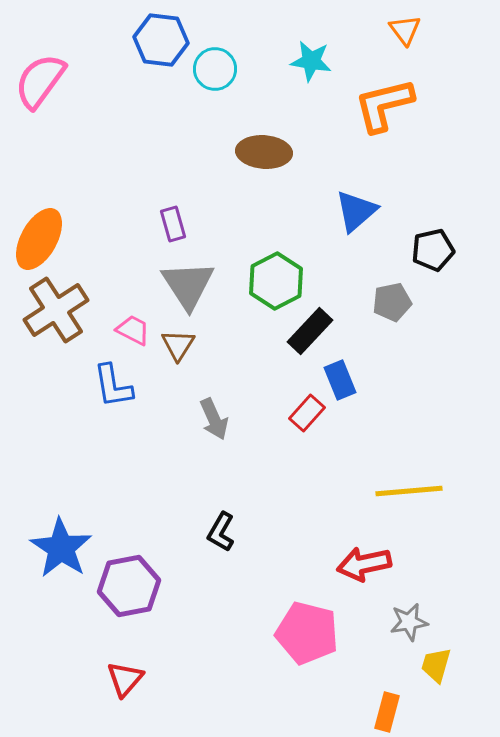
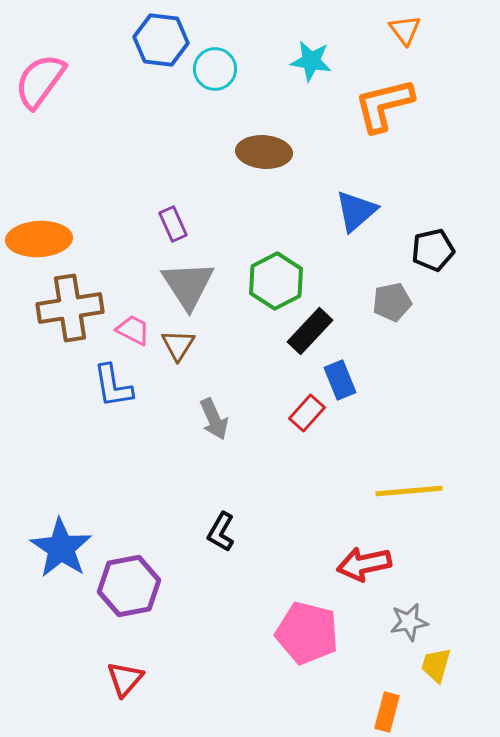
purple rectangle: rotated 8 degrees counterclockwise
orange ellipse: rotated 58 degrees clockwise
brown cross: moved 14 px right, 2 px up; rotated 24 degrees clockwise
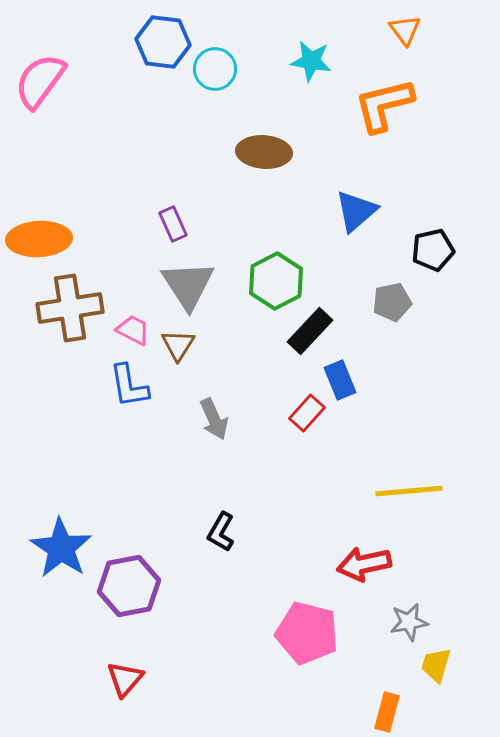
blue hexagon: moved 2 px right, 2 px down
blue L-shape: moved 16 px right
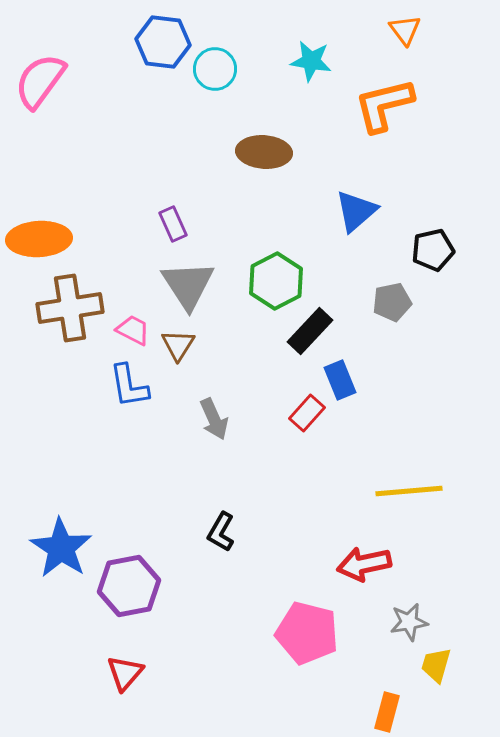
red triangle: moved 6 px up
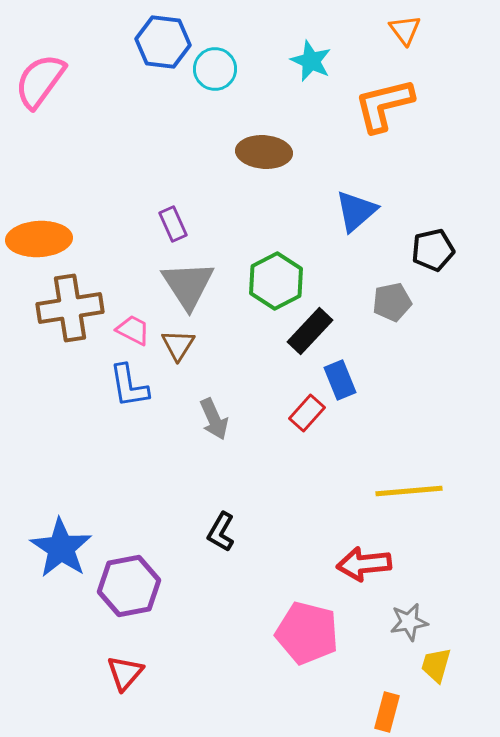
cyan star: rotated 15 degrees clockwise
red arrow: rotated 6 degrees clockwise
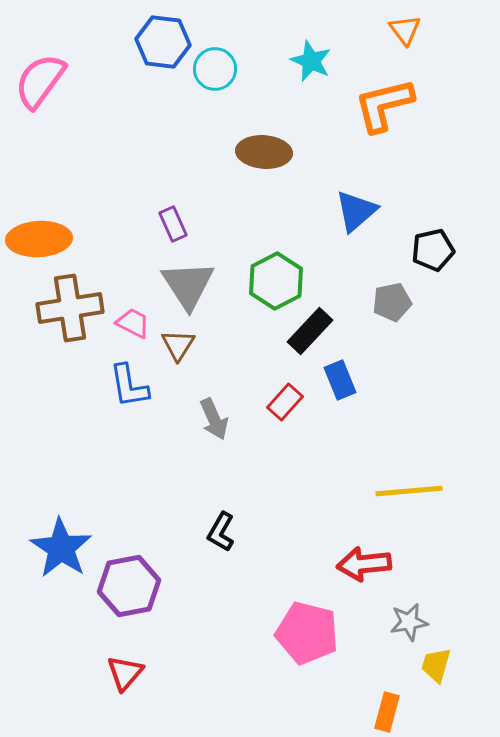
pink trapezoid: moved 7 px up
red rectangle: moved 22 px left, 11 px up
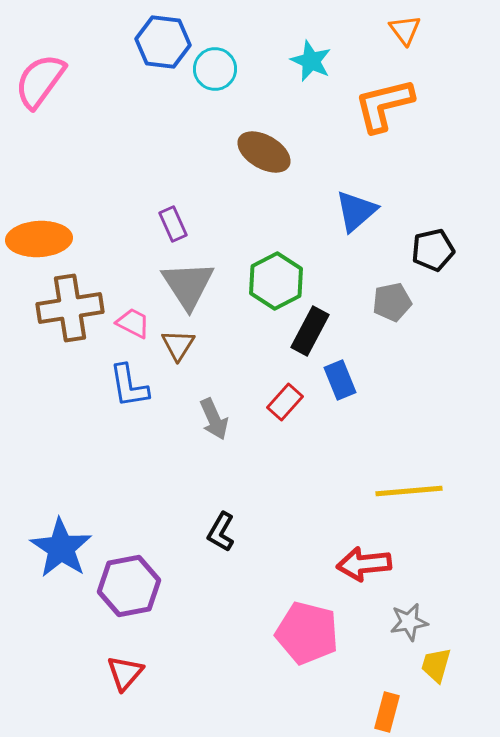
brown ellipse: rotated 26 degrees clockwise
black rectangle: rotated 15 degrees counterclockwise
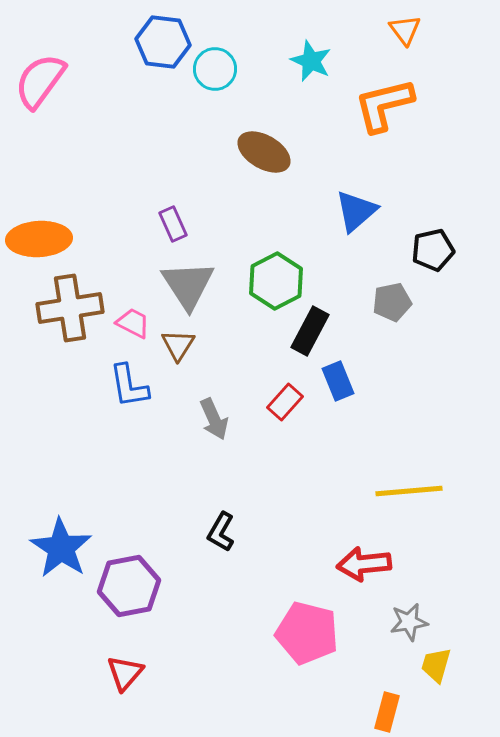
blue rectangle: moved 2 px left, 1 px down
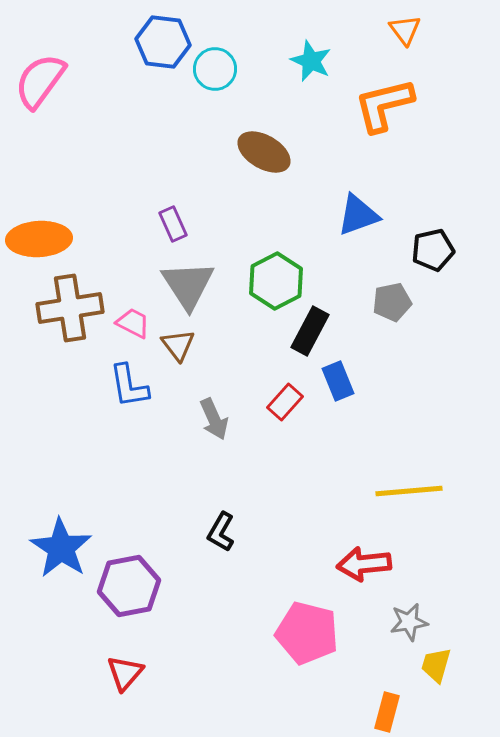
blue triangle: moved 2 px right, 4 px down; rotated 21 degrees clockwise
brown triangle: rotated 9 degrees counterclockwise
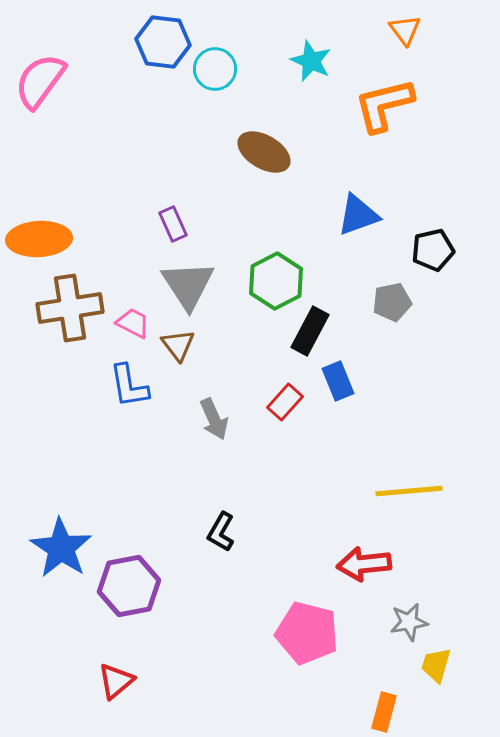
red triangle: moved 9 px left, 8 px down; rotated 9 degrees clockwise
orange rectangle: moved 3 px left
